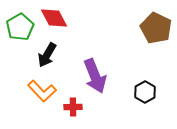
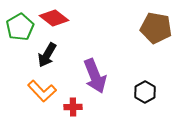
red diamond: rotated 24 degrees counterclockwise
brown pentagon: rotated 16 degrees counterclockwise
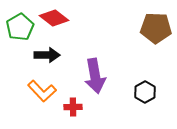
brown pentagon: rotated 8 degrees counterclockwise
black arrow: rotated 120 degrees counterclockwise
purple arrow: rotated 12 degrees clockwise
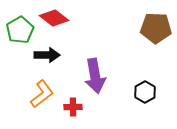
green pentagon: moved 3 px down
orange L-shape: moved 3 px down; rotated 84 degrees counterclockwise
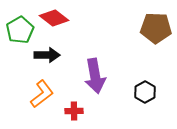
red cross: moved 1 px right, 4 px down
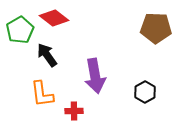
black arrow: rotated 125 degrees counterclockwise
orange L-shape: rotated 120 degrees clockwise
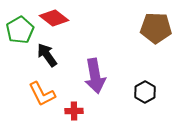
orange L-shape: rotated 20 degrees counterclockwise
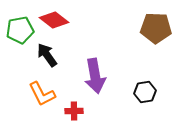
red diamond: moved 2 px down
green pentagon: rotated 20 degrees clockwise
black hexagon: rotated 20 degrees clockwise
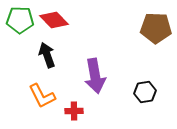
red diamond: rotated 8 degrees clockwise
green pentagon: moved 10 px up; rotated 12 degrees clockwise
black arrow: rotated 15 degrees clockwise
orange L-shape: moved 2 px down
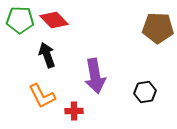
brown pentagon: moved 2 px right
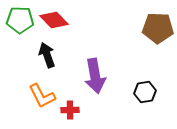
red cross: moved 4 px left, 1 px up
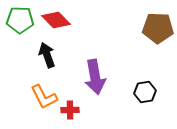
red diamond: moved 2 px right
purple arrow: moved 1 px down
orange L-shape: moved 2 px right, 1 px down
